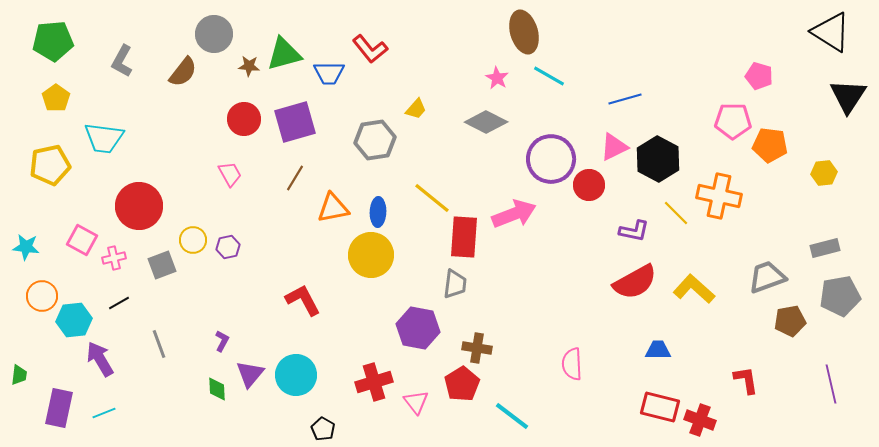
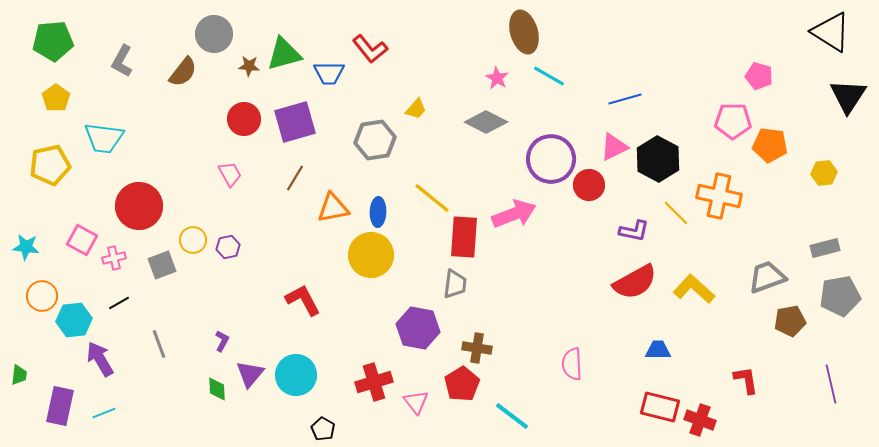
purple rectangle at (59, 408): moved 1 px right, 2 px up
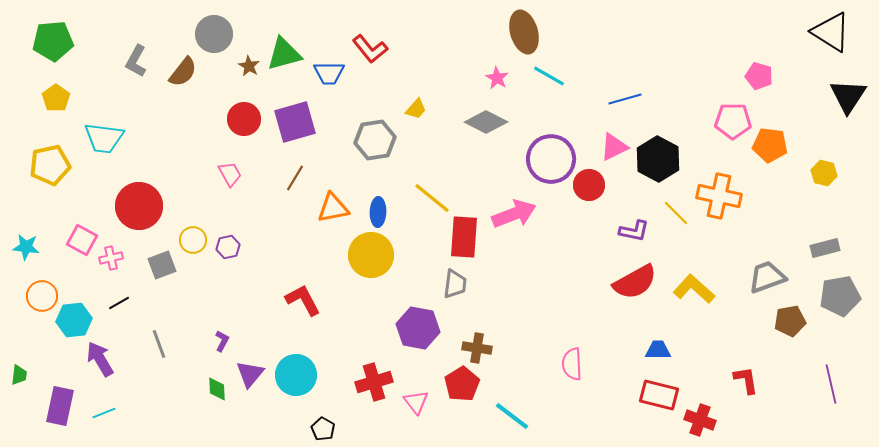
gray L-shape at (122, 61): moved 14 px right
brown star at (249, 66): rotated 25 degrees clockwise
yellow hexagon at (824, 173): rotated 20 degrees clockwise
pink cross at (114, 258): moved 3 px left
red rectangle at (660, 407): moved 1 px left, 12 px up
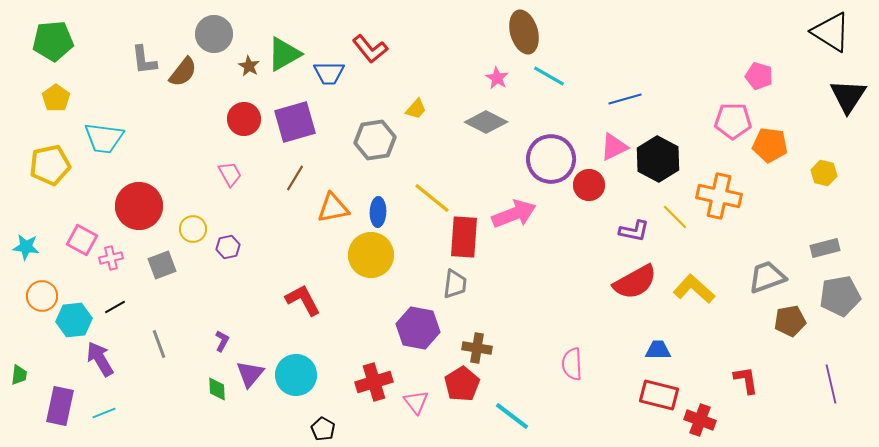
green triangle at (284, 54): rotated 15 degrees counterclockwise
gray L-shape at (136, 61): moved 8 px right, 1 px up; rotated 36 degrees counterclockwise
yellow line at (676, 213): moved 1 px left, 4 px down
yellow circle at (193, 240): moved 11 px up
black line at (119, 303): moved 4 px left, 4 px down
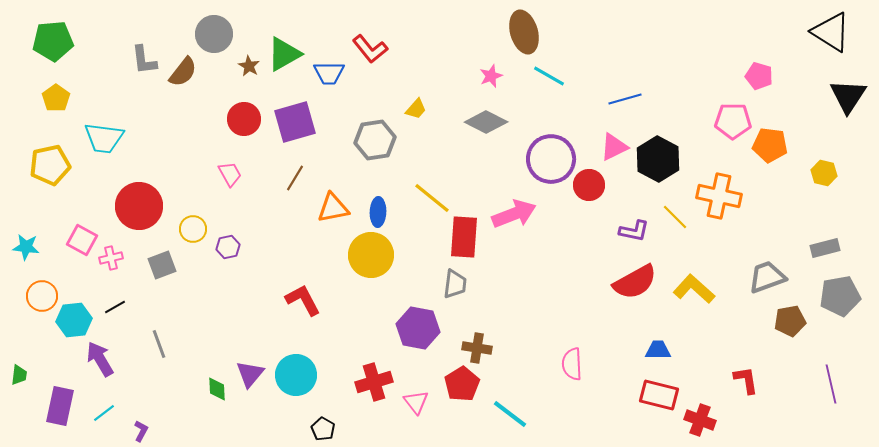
pink star at (497, 78): moved 6 px left, 2 px up; rotated 20 degrees clockwise
purple L-shape at (222, 341): moved 81 px left, 90 px down
cyan line at (104, 413): rotated 15 degrees counterclockwise
cyan line at (512, 416): moved 2 px left, 2 px up
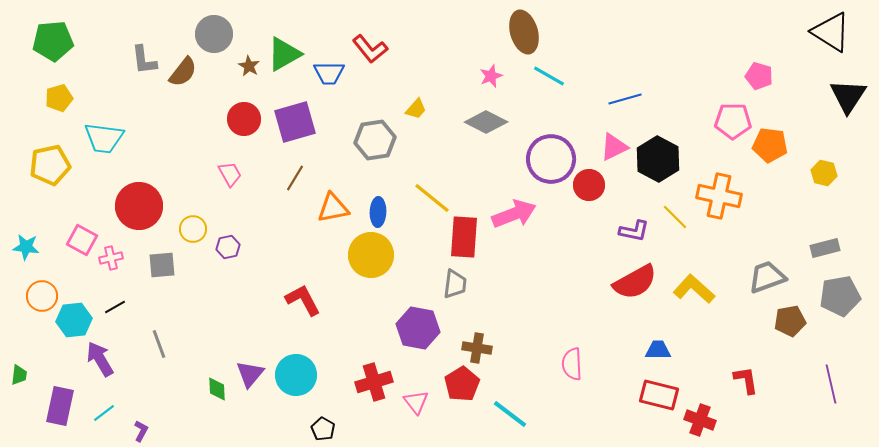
yellow pentagon at (56, 98): moved 3 px right; rotated 20 degrees clockwise
gray square at (162, 265): rotated 16 degrees clockwise
